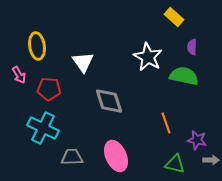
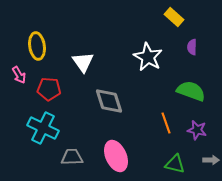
green semicircle: moved 7 px right, 15 px down; rotated 8 degrees clockwise
purple star: moved 10 px up
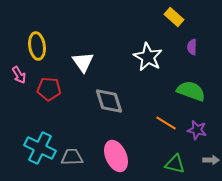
orange line: rotated 40 degrees counterclockwise
cyan cross: moved 3 px left, 20 px down
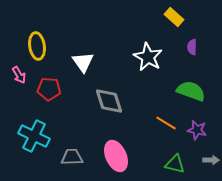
cyan cross: moved 6 px left, 12 px up
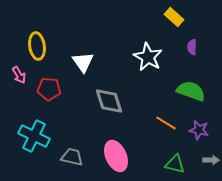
purple star: moved 2 px right
gray trapezoid: rotated 15 degrees clockwise
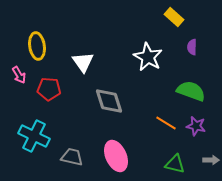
purple star: moved 3 px left, 4 px up
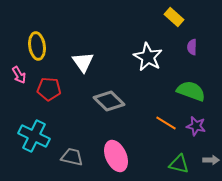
gray diamond: rotated 28 degrees counterclockwise
green triangle: moved 4 px right
